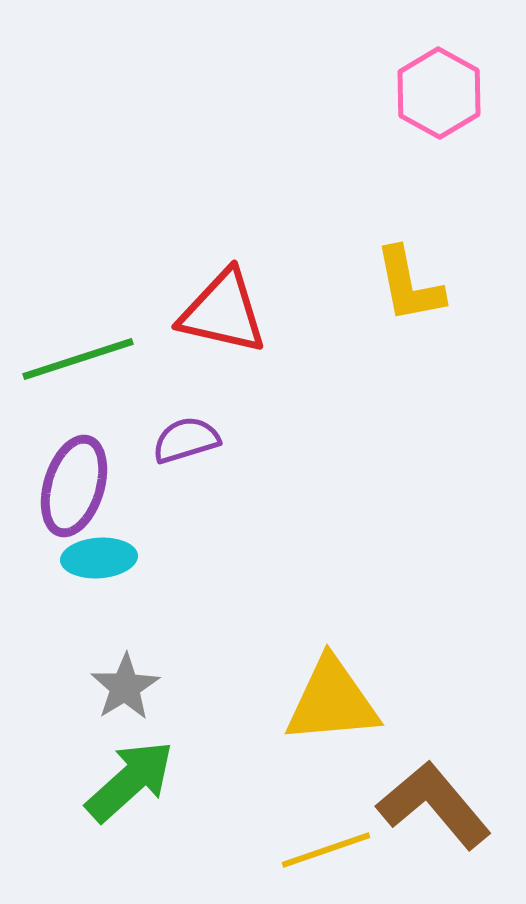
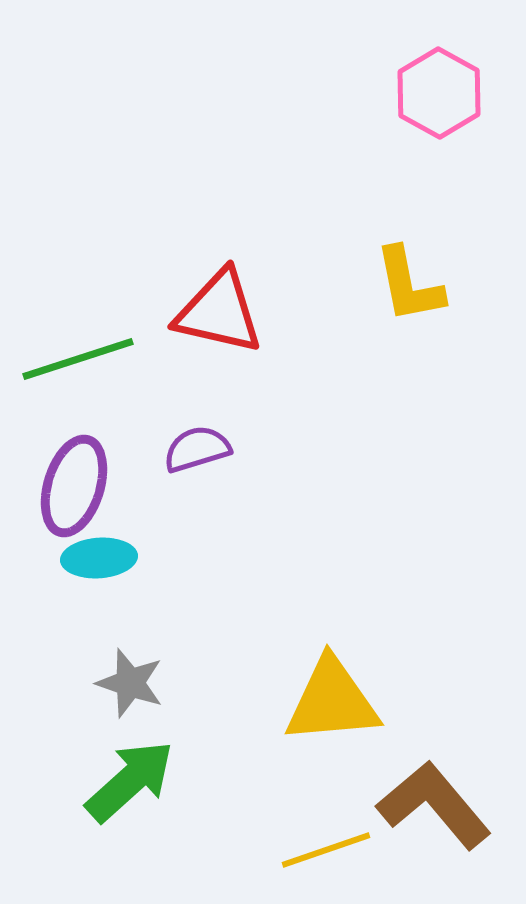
red triangle: moved 4 px left
purple semicircle: moved 11 px right, 9 px down
gray star: moved 5 px right, 4 px up; rotated 22 degrees counterclockwise
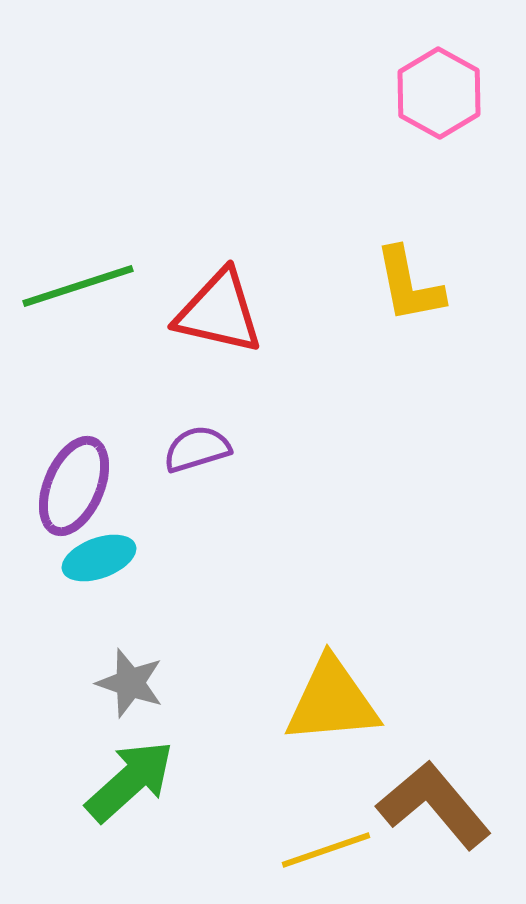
green line: moved 73 px up
purple ellipse: rotated 6 degrees clockwise
cyan ellipse: rotated 16 degrees counterclockwise
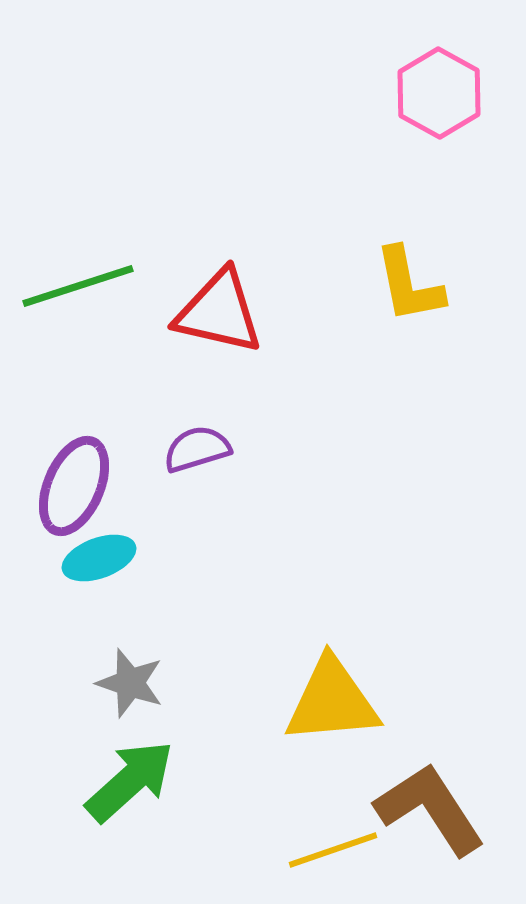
brown L-shape: moved 4 px left, 4 px down; rotated 7 degrees clockwise
yellow line: moved 7 px right
